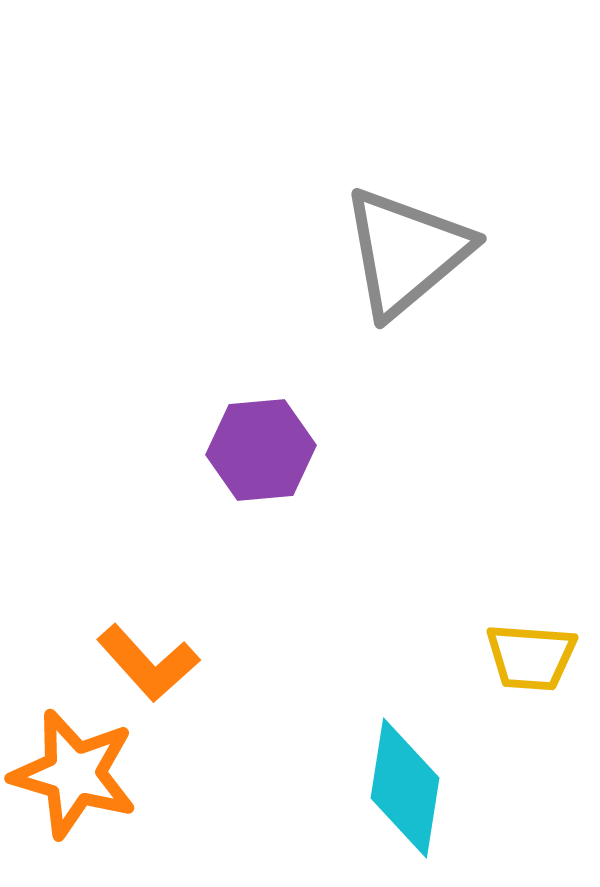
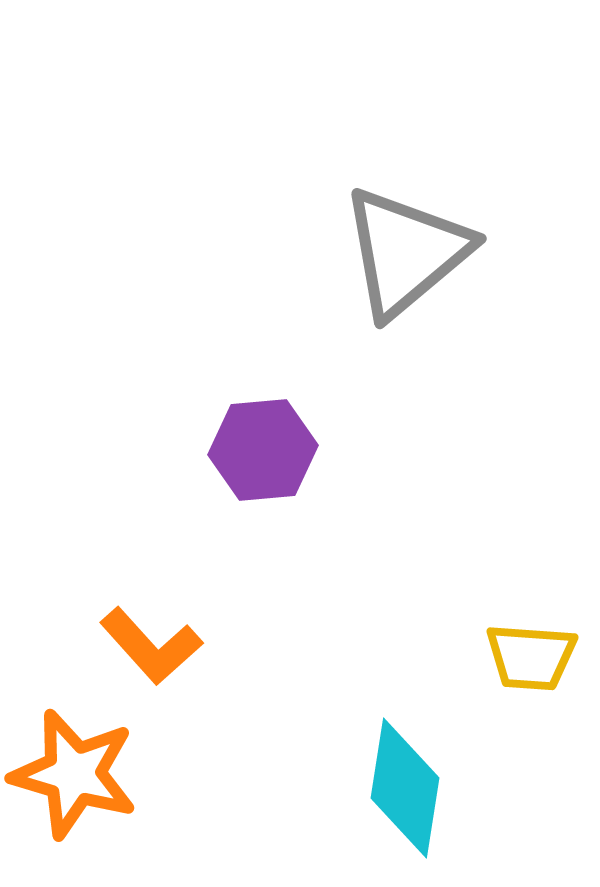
purple hexagon: moved 2 px right
orange L-shape: moved 3 px right, 17 px up
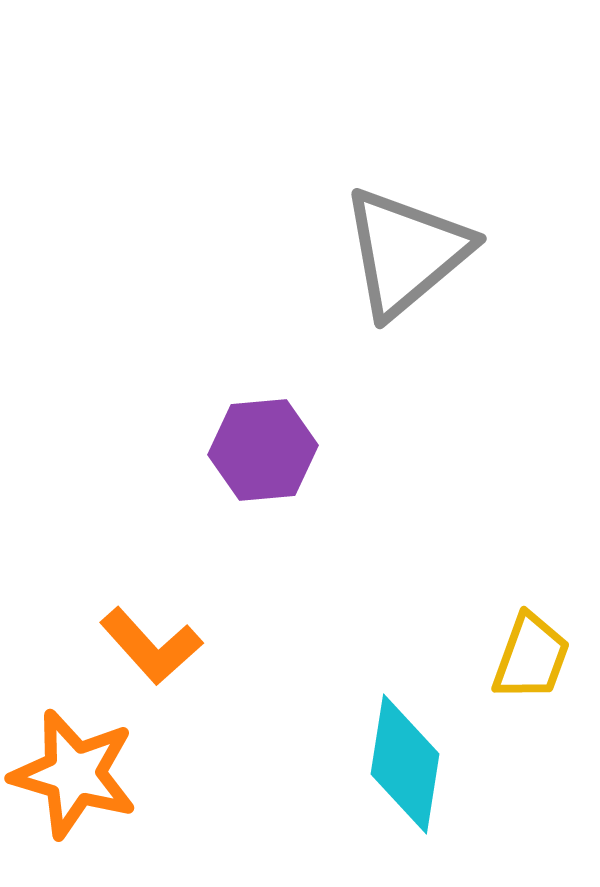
yellow trapezoid: rotated 74 degrees counterclockwise
cyan diamond: moved 24 px up
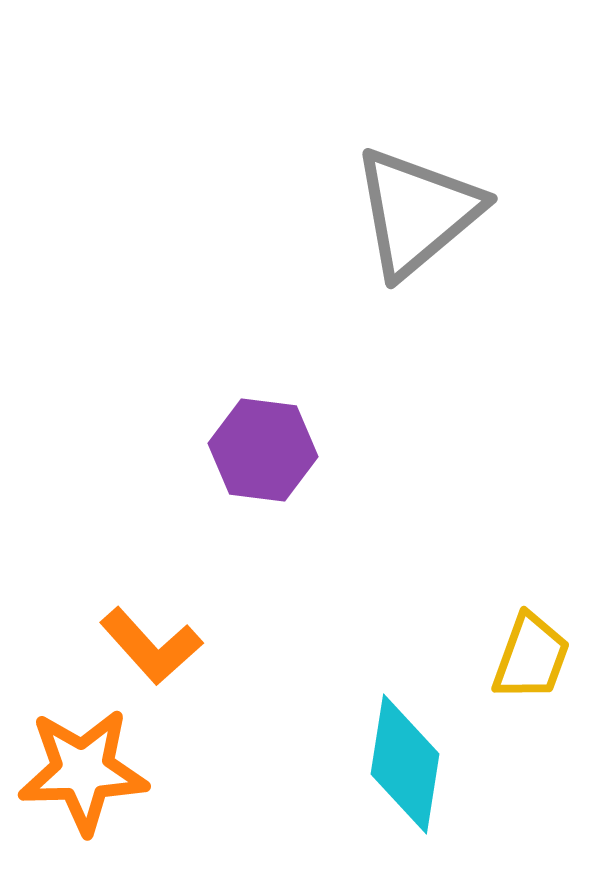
gray triangle: moved 11 px right, 40 px up
purple hexagon: rotated 12 degrees clockwise
orange star: moved 9 px right, 3 px up; rotated 18 degrees counterclockwise
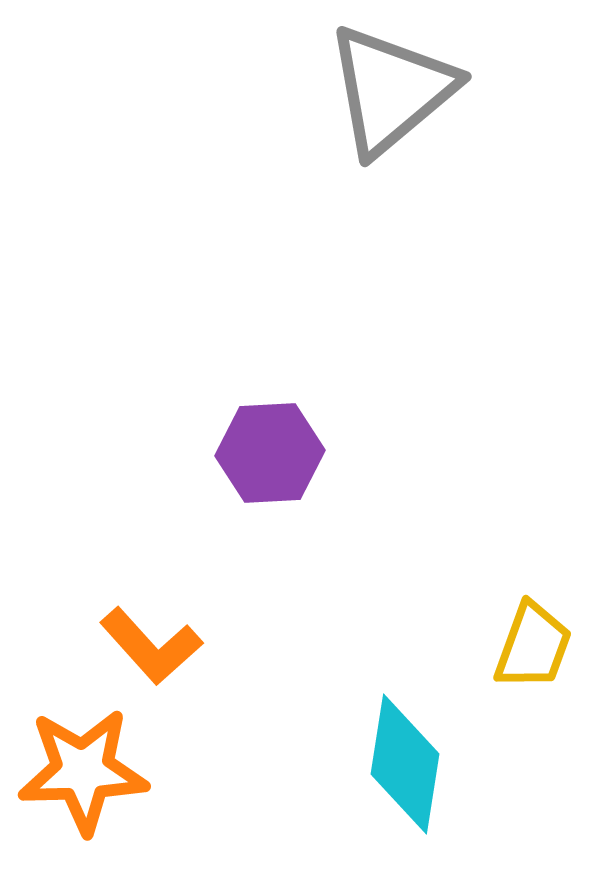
gray triangle: moved 26 px left, 122 px up
purple hexagon: moved 7 px right, 3 px down; rotated 10 degrees counterclockwise
yellow trapezoid: moved 2 px right, 11 px up
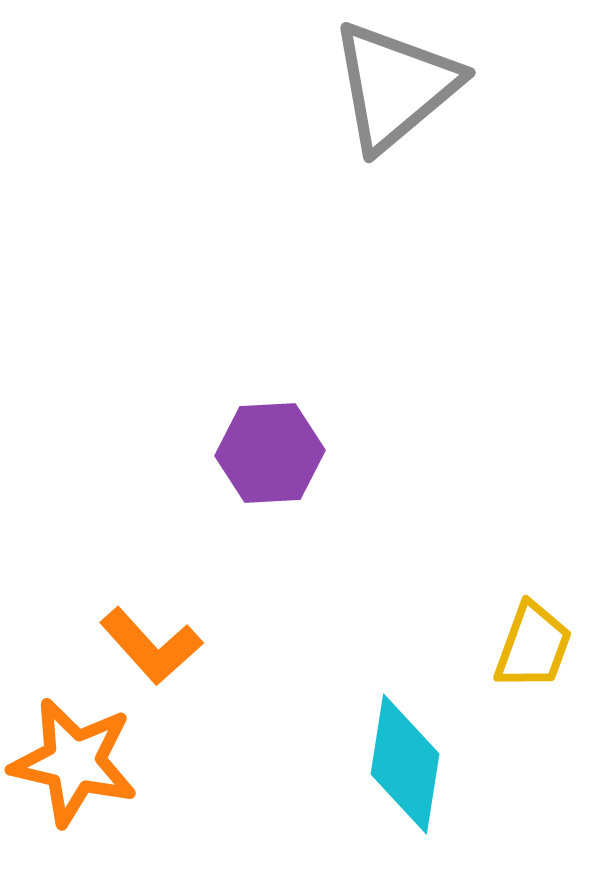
gray triangle: moved 4 px right, 4 px up
orange star: moved 9 px left, 9 px up; rotated 15 degrees clockwise
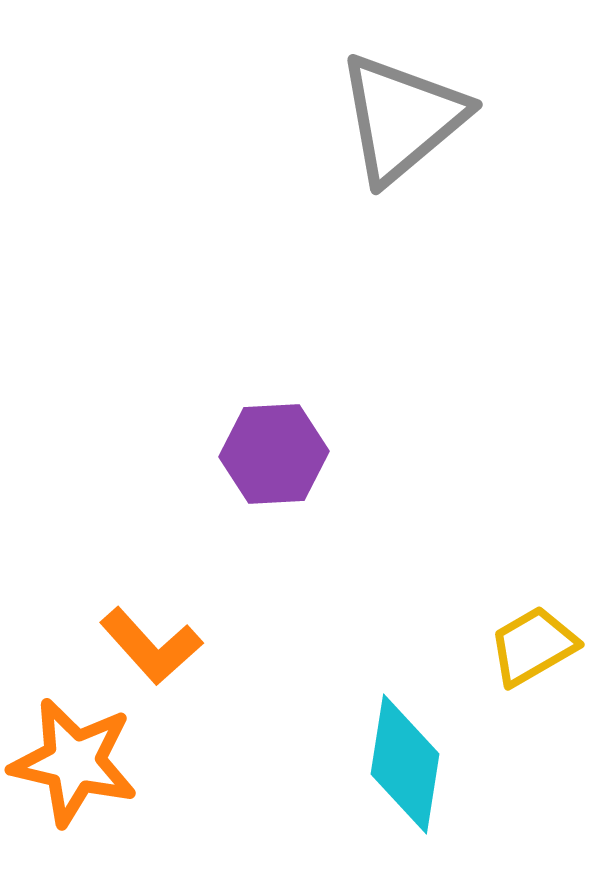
gray triangle: moved 7 px right, 32 px down
purple hexagon: moved 4 px right, 1 px down
yellow trapezoid: rotated 140 degrees counterclockwise
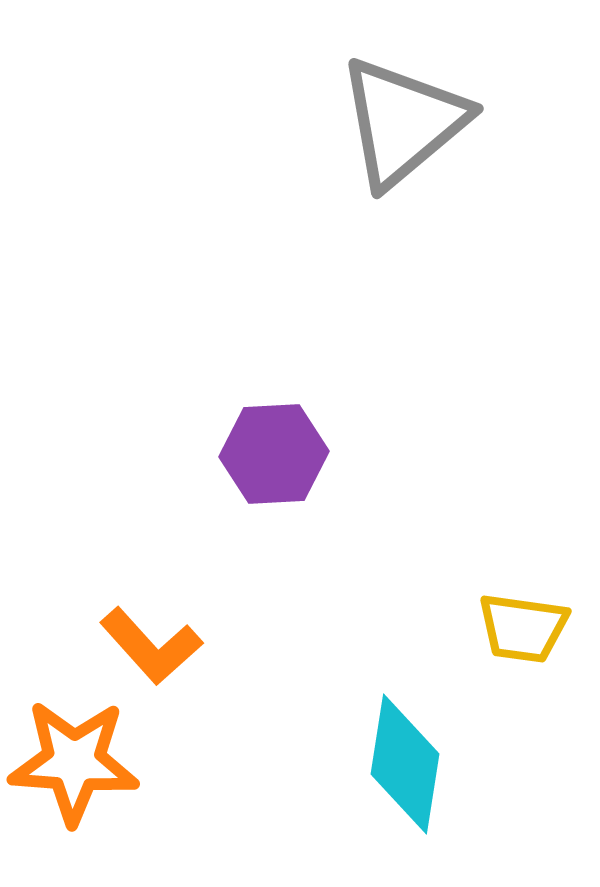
gray triangle: moved 1 px right, 4 px down
yellow trapezoid: moved 10 px left, 18 px up; rotated 142 degrees counterclockwise
orange star: rotated 9 degrees counterclockwise
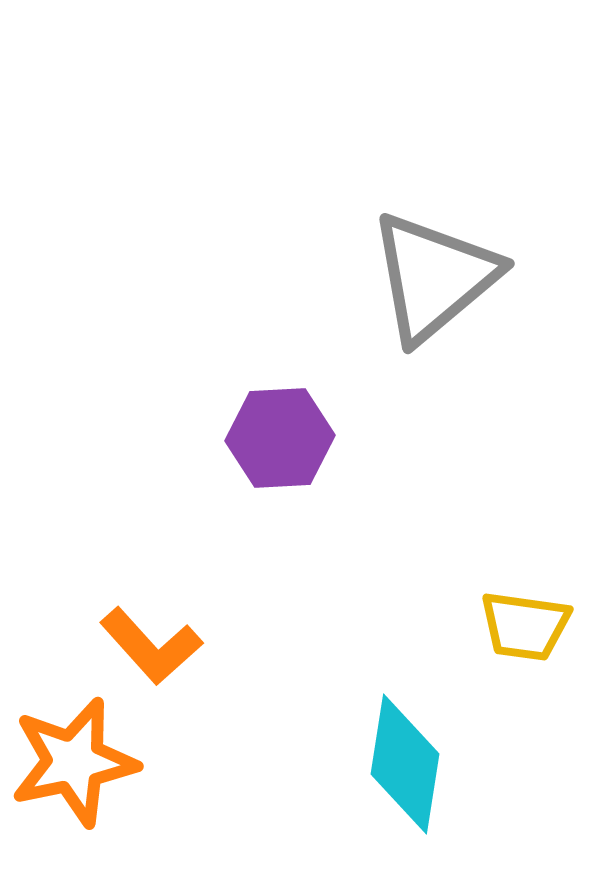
gray triangle: moved 31 px right, 155 px down
purple hexagon: moved 6 px right, 16 px up
yellow trapezoid: moved 2 px right, 2 px up
orange star: rotated 16 degrees counterclockwise
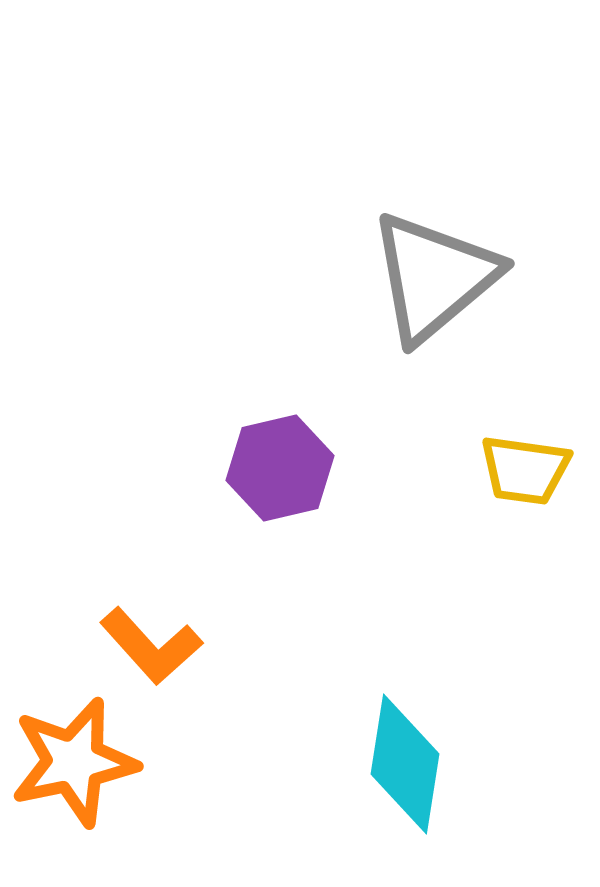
purple hexagon: moved 30 px down; rotated 10 degrees counterclockwise
yellow trapezoid: moved 156 px up
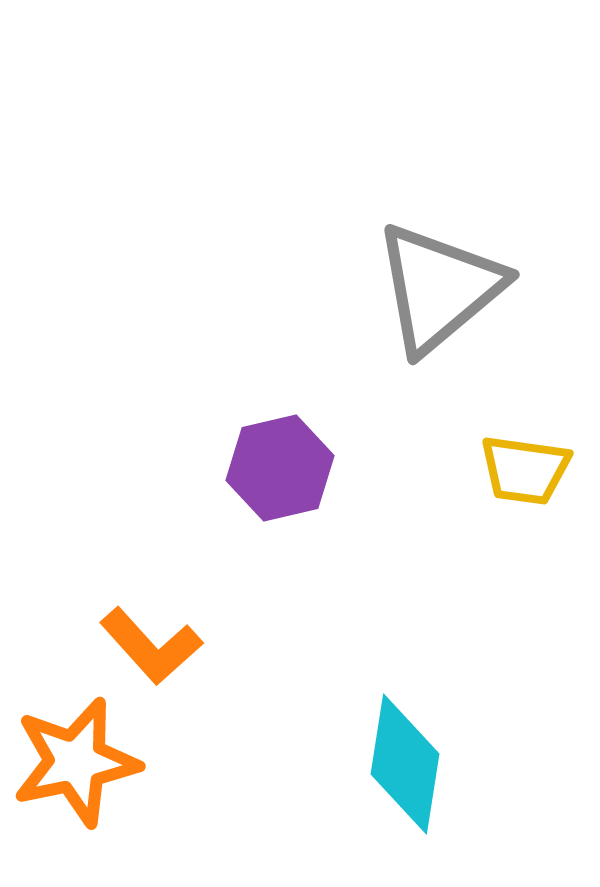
gray triangle: moved 5 px right, 11 px down
orange star: moved 2 px right
